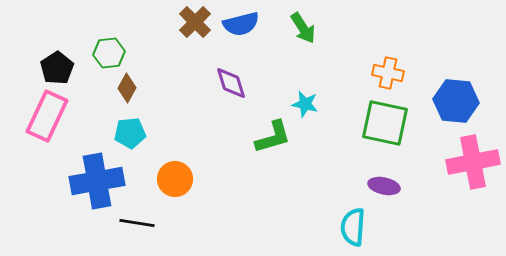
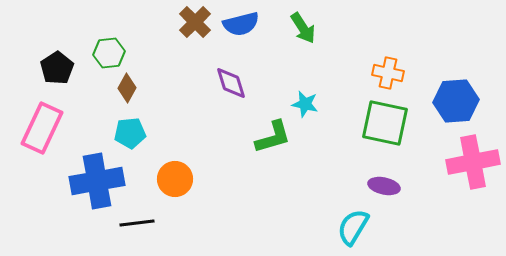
blue hexagon: rotated 9 degrees counterclockwise
pink rectangle: moved 5 px left, 12 px down
black line: rotated 16 degrees counterclockwise
cyan semicircle: rotated 27 degrees clockwise
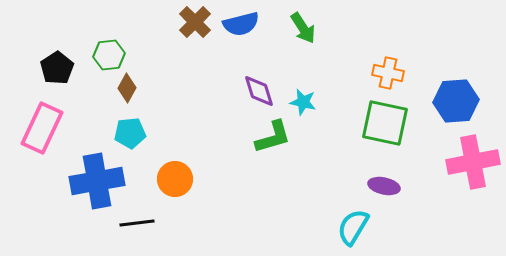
green hexagon: moved 2 px down
purple diamond: moved 28 px right, 8 px down
cyan star: moved 2 px left, 2 px up
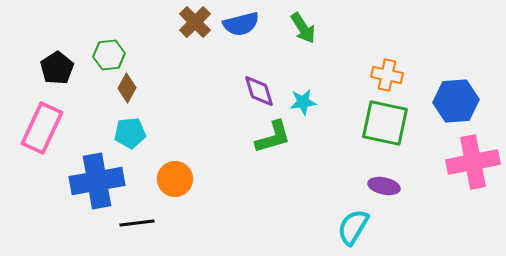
orange cross: moved 1 px left, 2 px down
cyan star: rotated 20 degrees counterclockwise
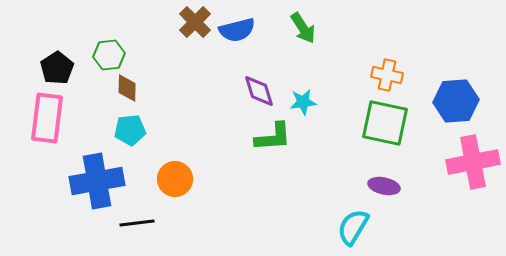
blue semicircle: moved 4 px left, 6 px down
brown diamond: rotated 28 degrees counterclockwise
pink rectangle: moved 5 px right, 10 px up; rotated 18 degrees counterclockwise
cyan pentagon: moved 3 px up
green L-shape: rotated 12 degrees clockwise
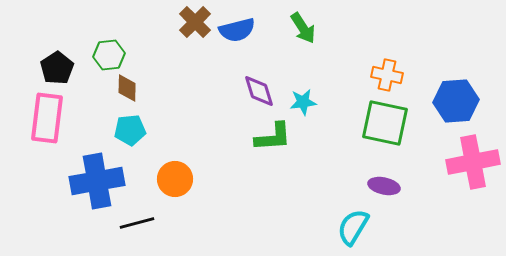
black line: rotated 8 degrees counterclockwise
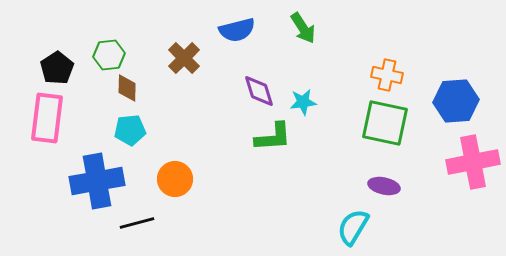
brown cross: moved 11 px left, 36 px down
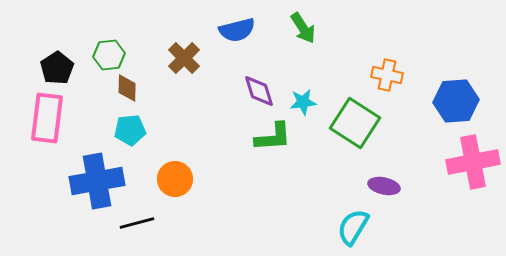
green square: moved 30 px left; rotated 21 degrees clockwise
